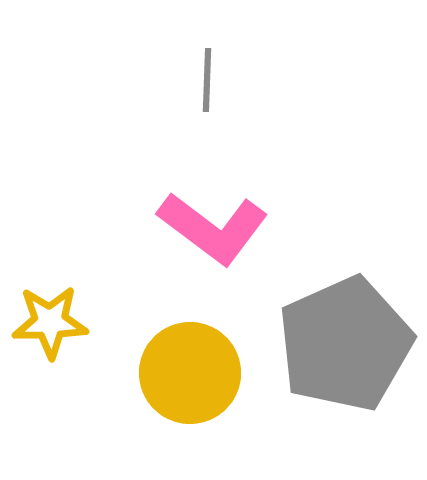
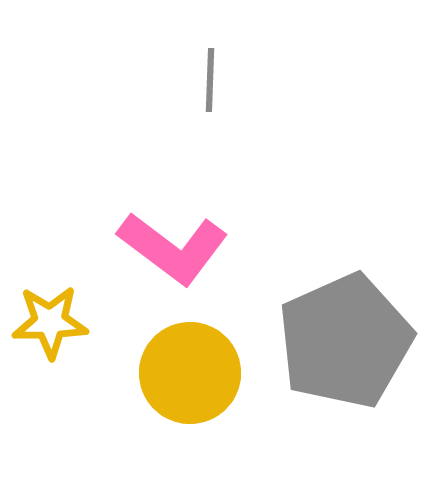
gray line: moved 3 px right
pink L-shape: moved 40 px left, 20 px down
gray pentagon: moved 3 px up
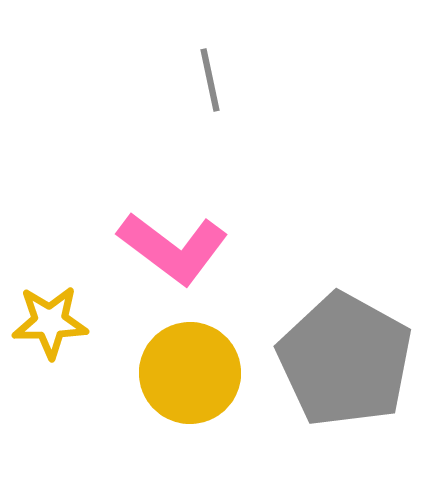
gray line: rotated 14 degrees counterclockwise
gray pentagon: moved 19 px down; rotated 19 degrees counterclockwise
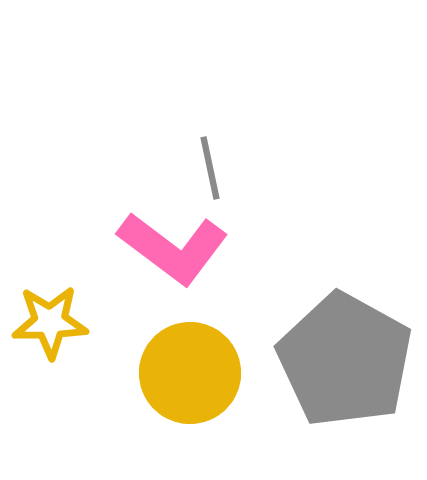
gray line: moved 88 px down
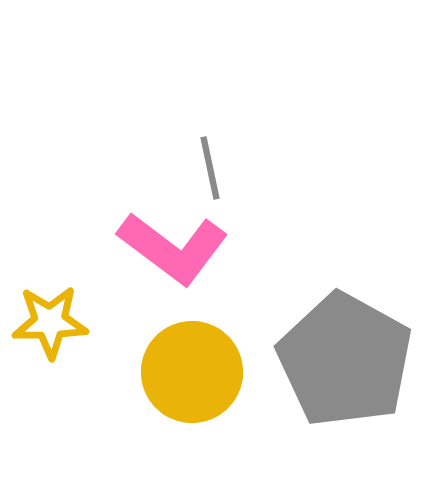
yellow circle: moved 2 px right, 1 px up
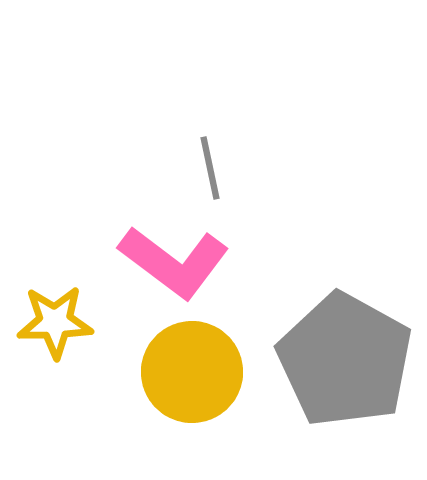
pink L-shape: moved 1 px right, 14 px down
yellow star: moved 5 px right
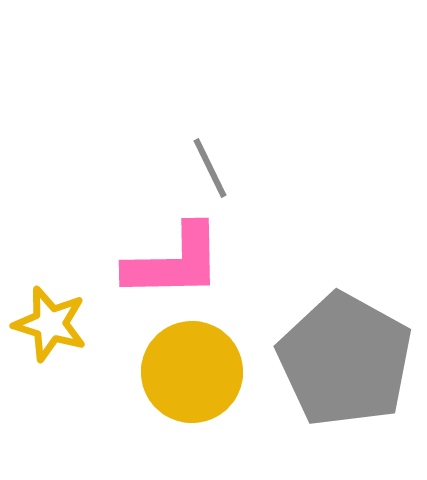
gray line: rotated 14 degrees counterclockwise
pink L-shape: rotated 38 degrees counterclockwise
yellow star: moved 5 px left, 2 px down; rotated 18 degrees clockwise
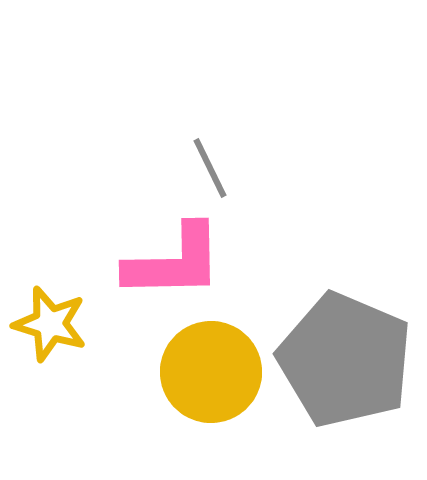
gray pentagon: rotated 6 degrees counterclockwise
yellow circle: moved 19 px right
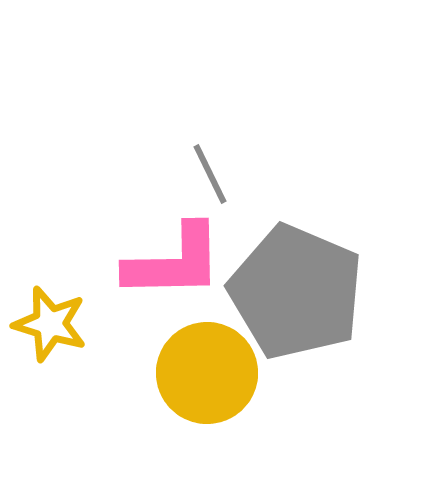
gray line: moved 6 px down
gray pentagon: moved 49 px left, 68 px up
yellow circle: moved 4 px left, 1 px down
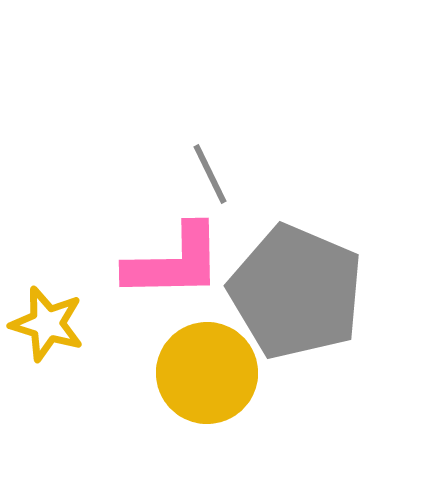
yellow star: moved 3 px left
